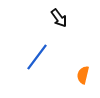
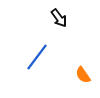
orange semicircle: rotated 48 degrees counterclockwise
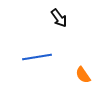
blue line: rotated 44 degrees clockwise
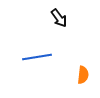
orange semicircle: rotated 138 degrees counterclockwise
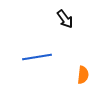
black arrow: moved 6 px right, 1 px down
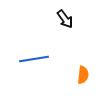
blue line: moved 3 px left, 2 px down
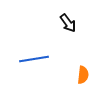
black arrow: moved 3 px right, 4 px down
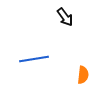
black arrow: moved 3 px left, 6 px up
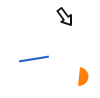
orange semicircle: moved 2 px down
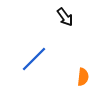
blue line: rotated 36 degrees counterclockwise
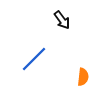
black arrow: moved 3 px left, 3 px down
